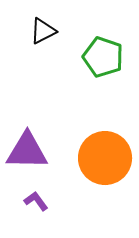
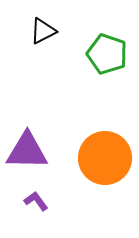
green pentagon: moved 4 px right, 3 px up
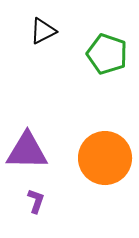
purple L-shape: rotated 55 degrees clockwise
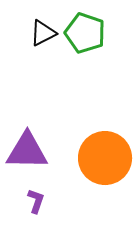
black triangle: moved 2 px down
green pentagon: moved 22 px left, 21 px up
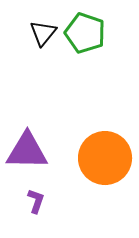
black triangle: rotated 24 degrees counterclockwise
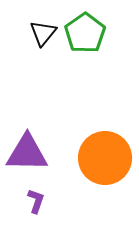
green pentagon: rotated 18 degrees clockwise
purple triangle: moved 2 px down
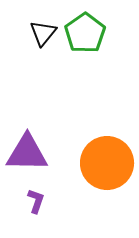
orange circle: moved 2 px right, 5 px down
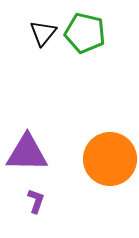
green pentagon: rotated 24 degrees counterclockwise
orange circle: moved 3 px right, 4 px up
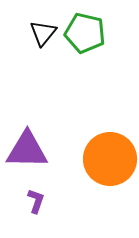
purple triangle: moved 3 px up
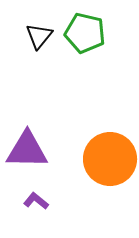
black triangle: moved 4 px left, 3 px down
purple L-shape: rotated 70 degrees counterclockwise
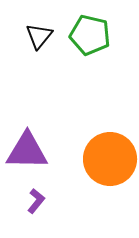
green pentagon: moved 5 px right, 2 px down
purple triangle: moved 1 px down
purple L-shape: rotated 90 degrees clockwise
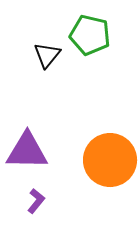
black triangle: moved 8 px right, 19 px down
orange circle: moved 1 px down
